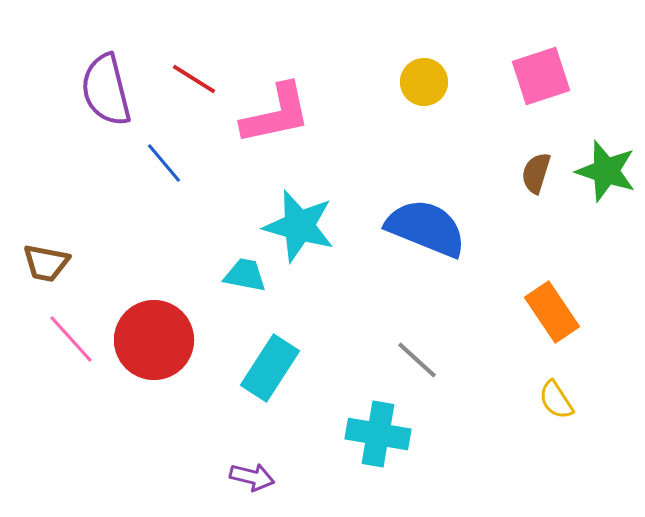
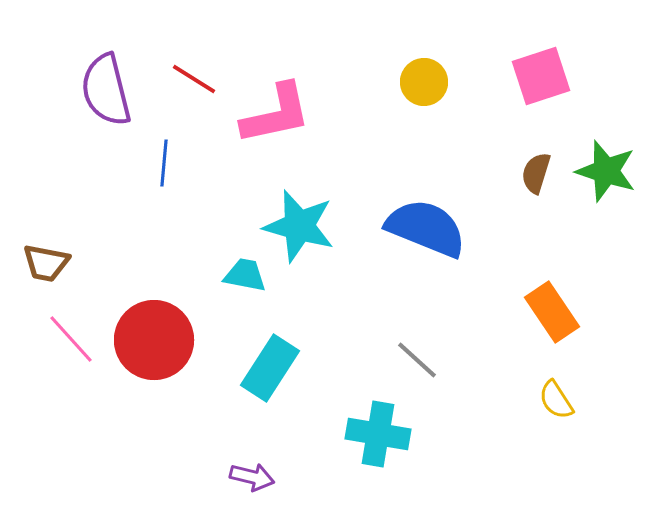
blue line: rotated 45 degrees clockwise
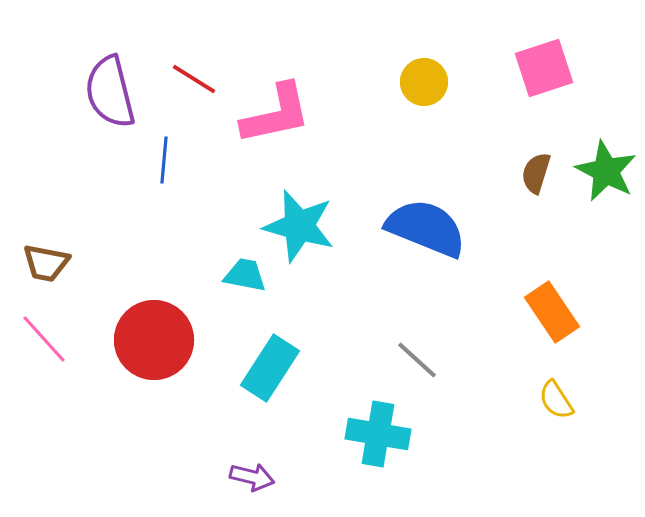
pink square: moved 3 px right, 8 px up
purple semicircle: moved 4 px right, 2 px down
blue line: moved 3 px up
green star: rotated 10 degrees clockwise
pink line: moved 27 px left
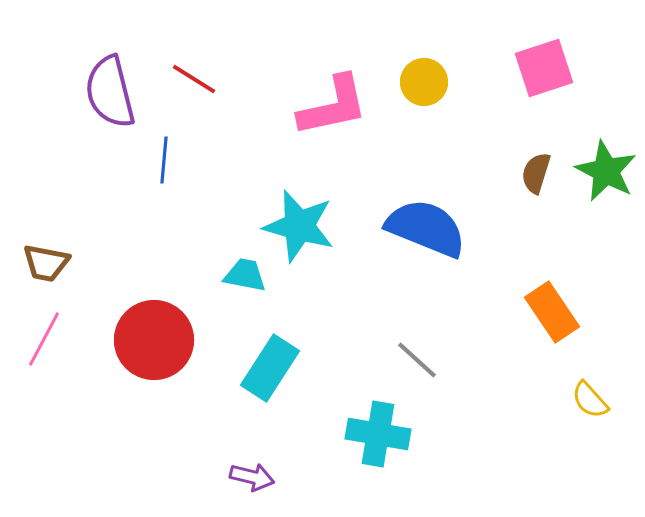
pink L-shape: moved 57 px right, 8 px up
pink line: rotated 70 degrees clockwise
yellow semicircle: moved 34 px right; rotated 9 degrees counterclockwise
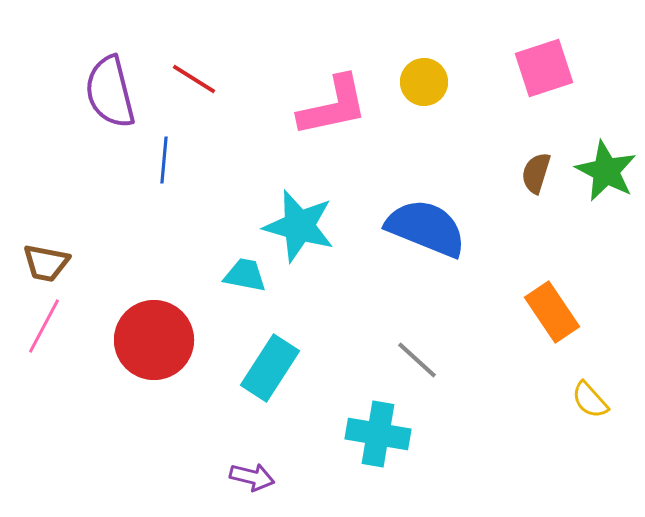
pink line: moved 13 px up
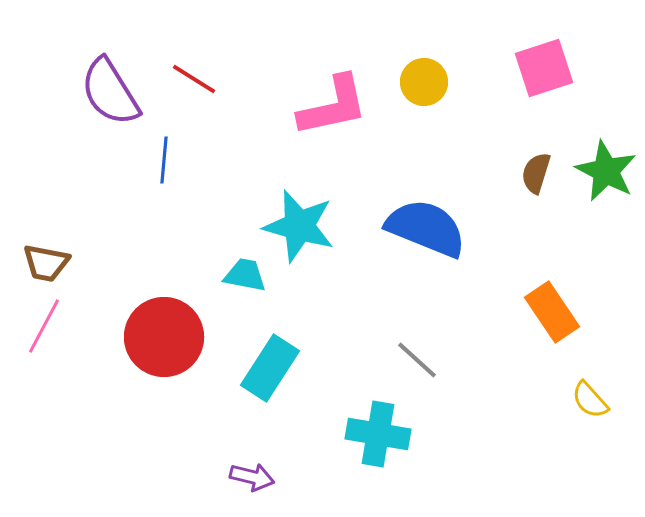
purple semicircle: rotated 18 degrees counterclockwise
red circle: moved 10 px right, 3 px up
